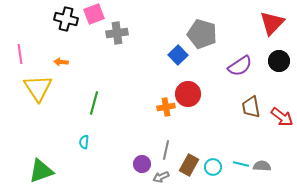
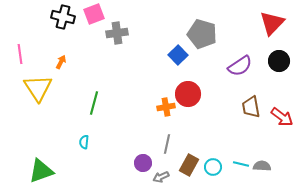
black cross: moved 3 px left, 2 px up
orange arrow: rotated 112 degrees clockwise
gray line: moved 1 px right, 6 px up
purple circle: moved 1 px right, 1 px up
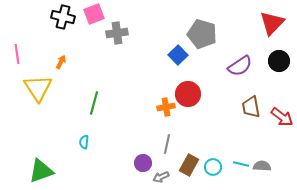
pink line: moved 3 px left
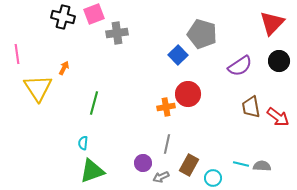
orange arrow: moved 3 px right, 6 px down
red arrow: moved 4 px left
cyan semicircle: moved 1 px left, 1 px down
cyan circle: moved 11 px down
green triangle: moved 51 px right
